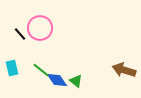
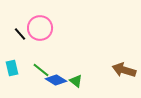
blue diamond: moved 1 px left; rotated 25 degrees counterclockwise
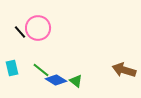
pink circle: moved 2 px left
black line: moved 2 px up
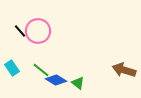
pink circle: moved 3 px down
black line: moved 1 px up
cyan rectangle: rotated 21 degrees counterclockwise
green triangle: moved 2 px right, 2 px down
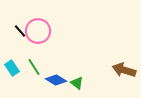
green line: moved 7 px left, 3 px up; rotated 18 degrees clockwise
green triangle: moved 1 px left
